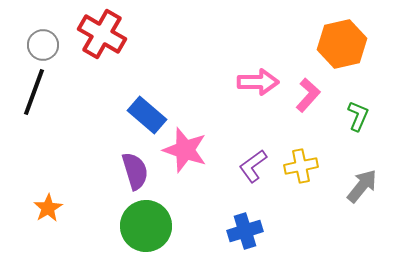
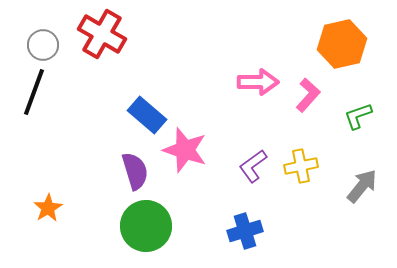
green L-shape: rotated 132 degrees counterclockwise
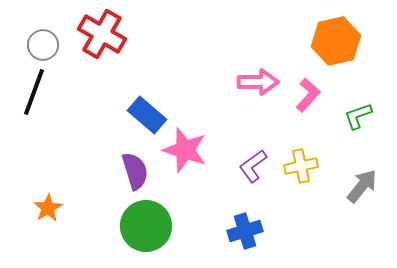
orange hexagon: moved 6 px left, 3 px up
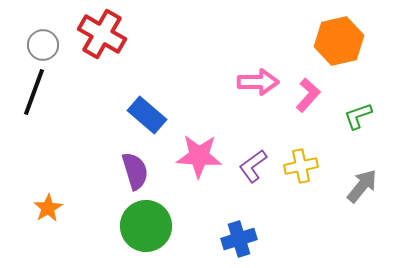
orange hexagon: moved 3 px right
pink star: moved 14 px right, 6 px down; rotated 15 degrees counterclockwise
blue cross: moved 6 px left, 8 px down
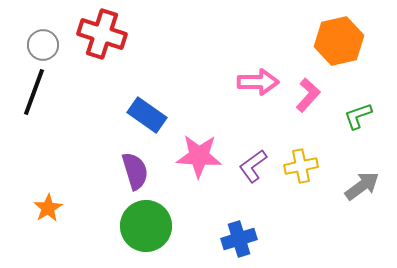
red cross: rotated 12 degrees counterclockwise
blue rectangle: rotated 6 degrees counterclockwise
gray arrow: rotated 15 degrees clockwise
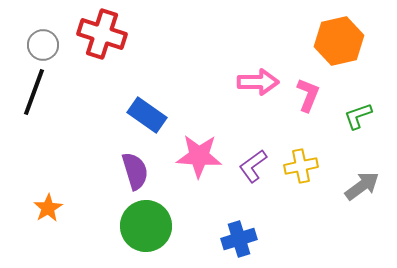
pink L-shape: rotated 20 degrees counterclockwise
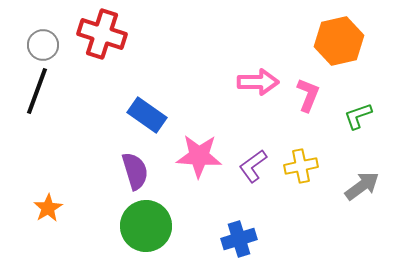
black line: moved 3 px right, 1 px up
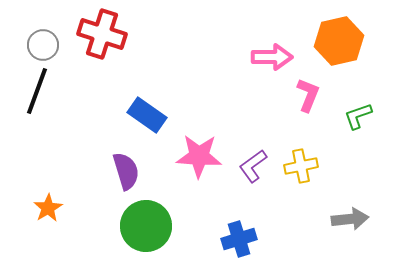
pink arrow: moved 14 px right, 25 px up
purple semicircle: moved 9 px left
gray arrow: moved 12 px left, 33 px down; rotated 30 degrees clockwise
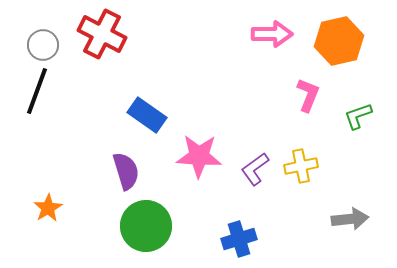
red cross: rotated 9 degrees clockwise
pink arrow: moved 23 px up
purple L-shape: moved 2 px right, 3 px down
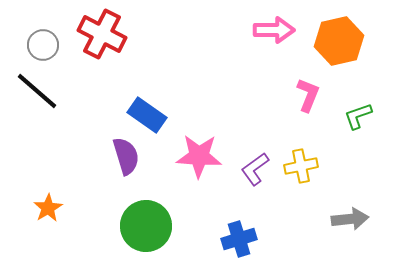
pink arrow: moved 2 px right, 4 px up
black line: rotated 69 degrees counterclockwise
purple semicircle: moved 15 px up
